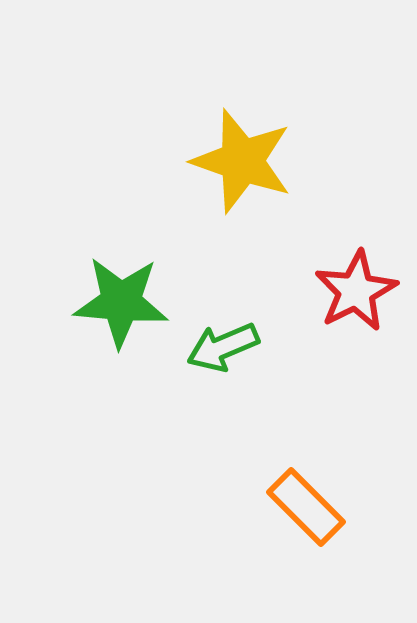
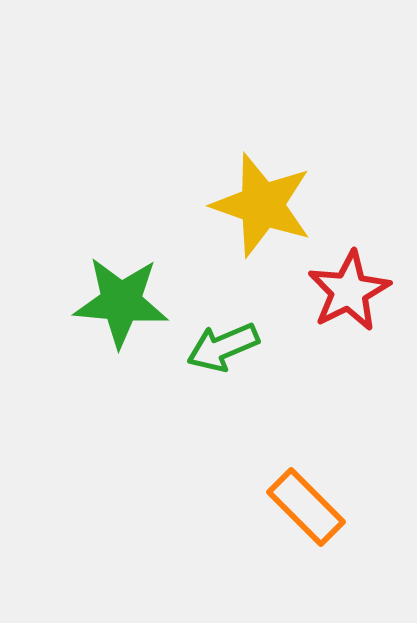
yellow star: moved 20 px right, 44 px down
red star: moved 7 px left
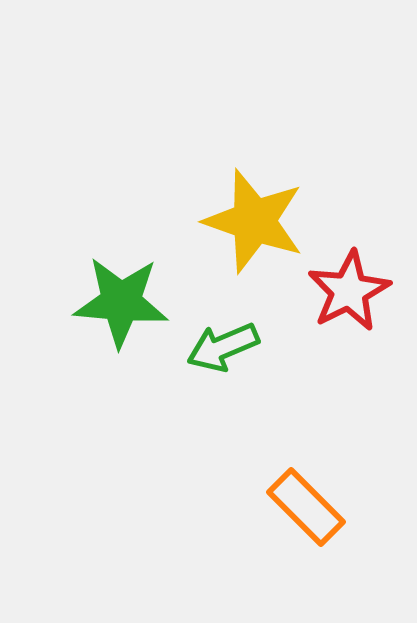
yellow star: moved 8 px left, 16 px down
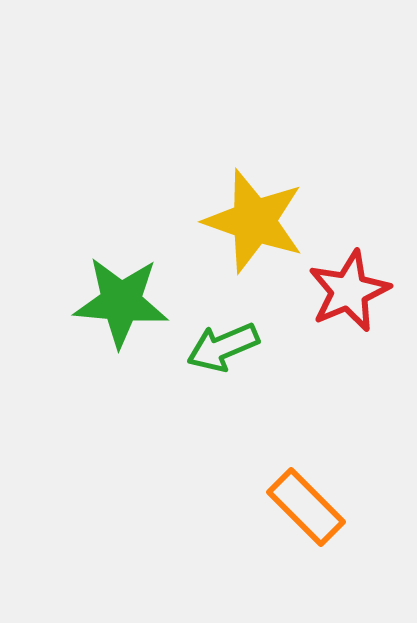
red star: rotated 4 degrees clockwise
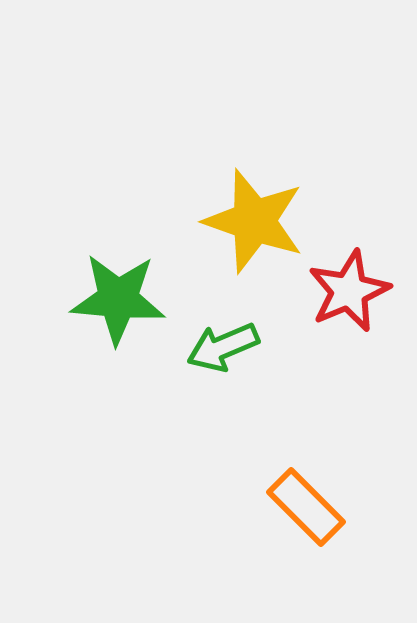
green star: moved 3 px left, 3 px up
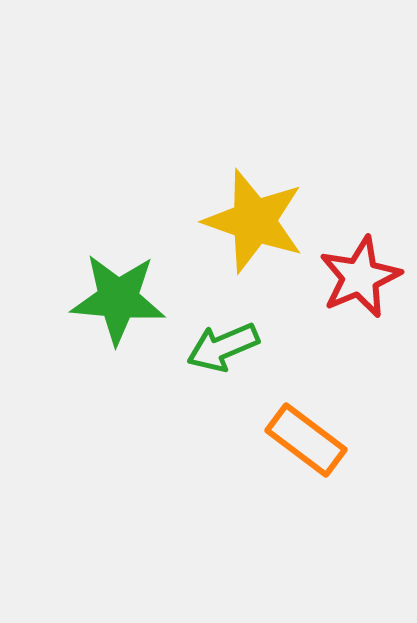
red star: moved 11 px right, 14 px up
orange rectangle: moved 67 px up; rotated 8 degrees counterclockwise
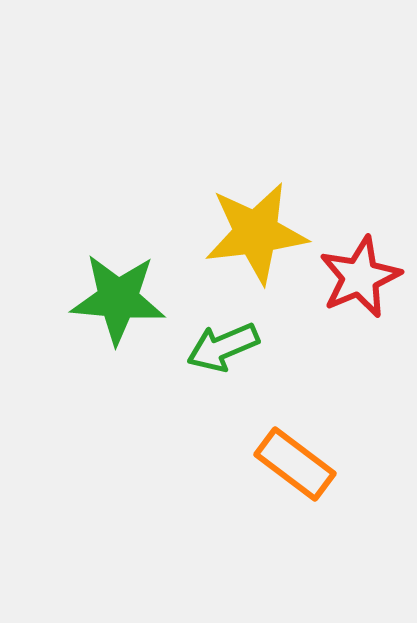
yellow star: moved 2 px right, 12 px down; rotated 26 degrees counterclockwise
orange rectangle: moved 11 px left, 24 px down
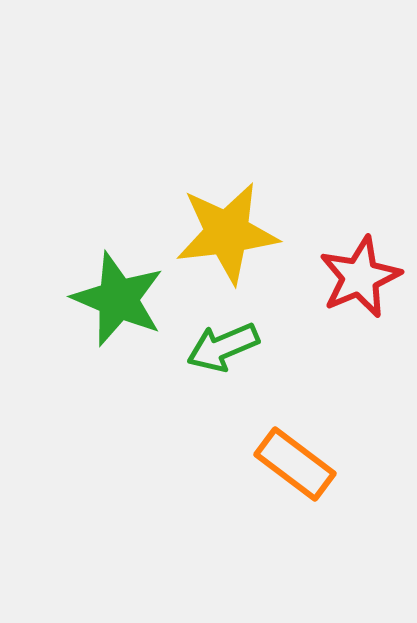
yellow star: moved 29 px left
green star: rotated 18 degrees clockwise
